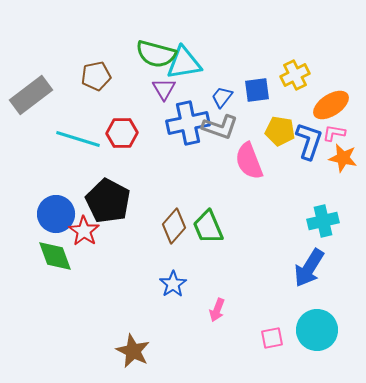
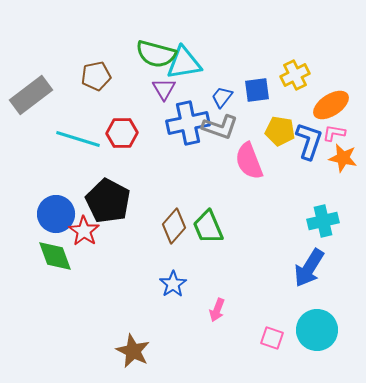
pink square: rotated 30 degrees clockwise
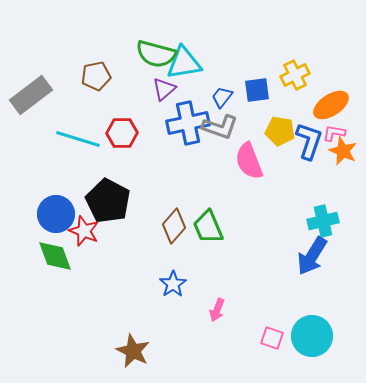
purple triangle: rotated 20 degrees clockwise
orange star: moved 7 px up; rotated 12 degrees clockwise
red star: rotated 12 degrees counterclockwise
blue arrow: moved 3 px right, 12 px up
cyan circle: moved 5 px left, 6 px down
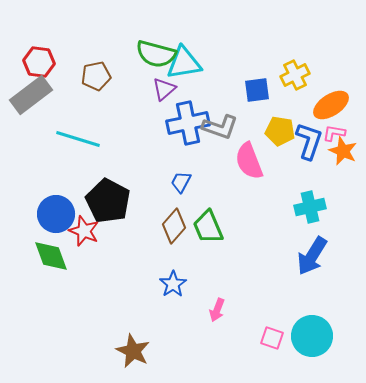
blue trapezoid: moved 41 px left, 85 px down; rotated 10 degrees counterclockwise
red hexagon: moved 83 px left, 71 px up; rotated 8 degrees clockwise
cyan cross: moved 13 px left, 14 px up
green diamond: moved 4 px left
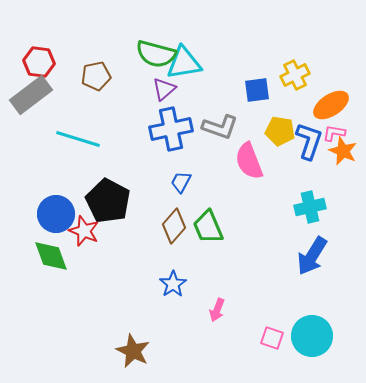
blue cross: moved 17 px left, 6 px down
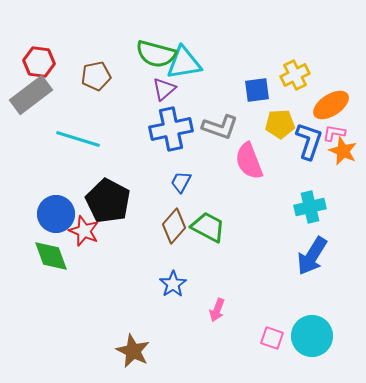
yellow pentagon: moved 7 px up; rotated 12 degrees counterclockwise
green trapezoid: rotated 141 degrees clockwise
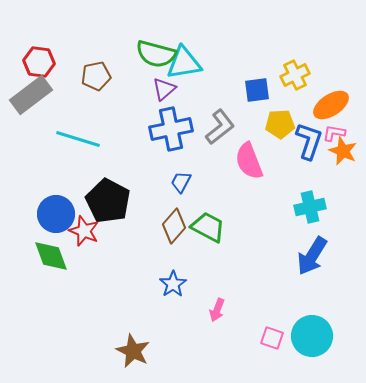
gray L-shape: rotated 57 degrees counterclockwise
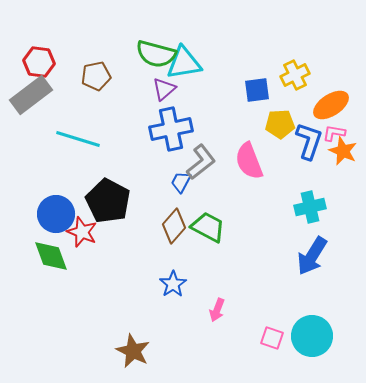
gray L-shape: moved 19 px left, 35 px down
red star: moved 2 px left, 1 px down
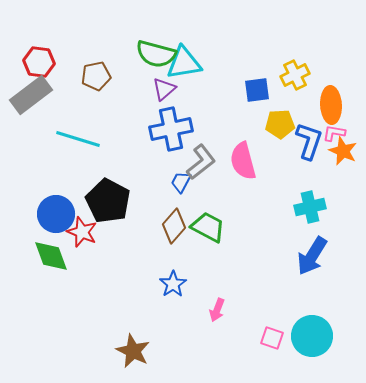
orange ellipse: rotated 60 degrees counterclockwise
pink semicircle: moved 6 px left; rotated 6 degrees clockwise
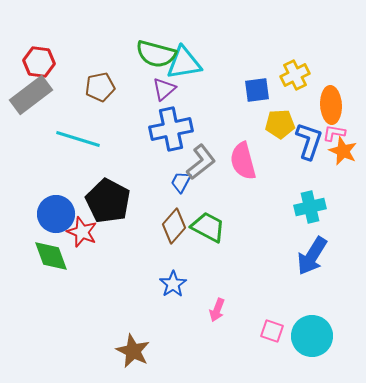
brown pentagon: moved 4 px right, 11 px down
pink square: moved 7 px up
